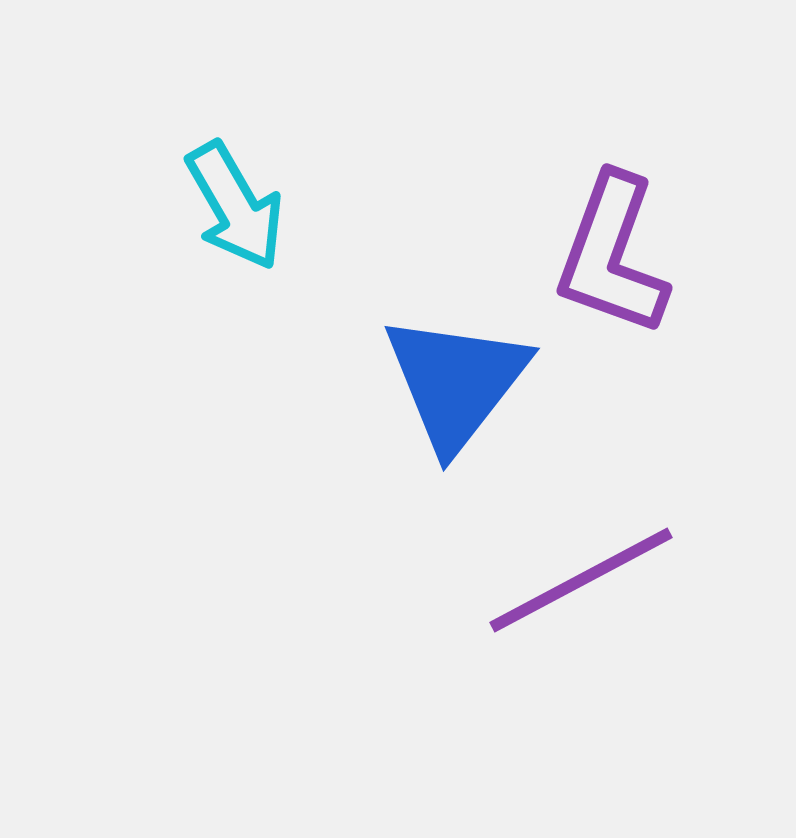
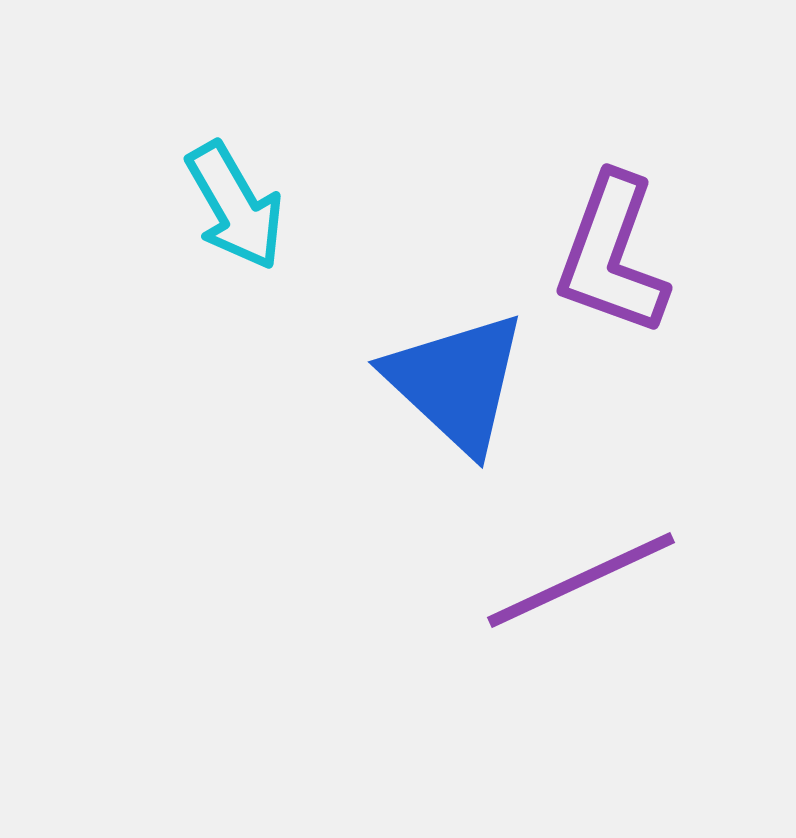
blue triangle: rotated 25 degrees counterclockwise
purple line: rotated 3 degrees clockwise
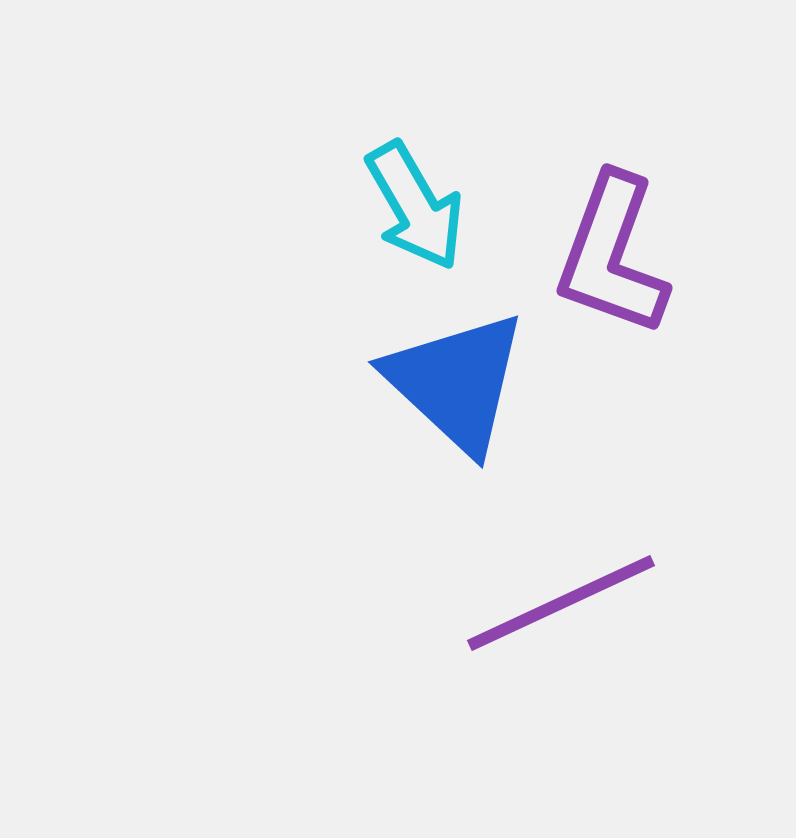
cyan arrow: moved 180 px right
purple line: moved 20 px left, 23 px down
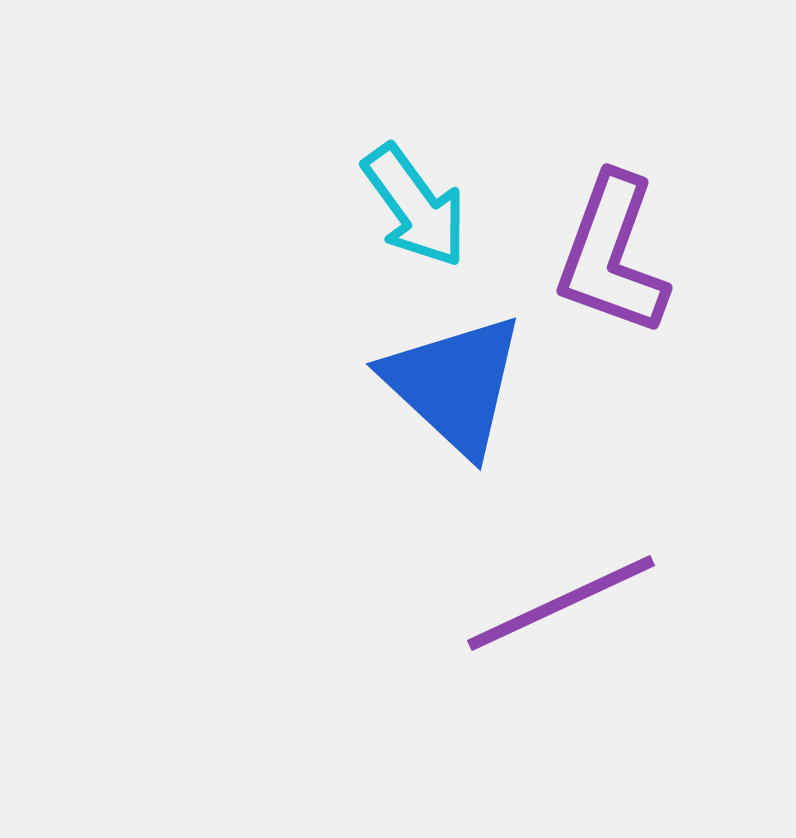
cyan arrow: rotated 6 degrees counterclockwise
blue triangle: moved 2 px left, 2 px down
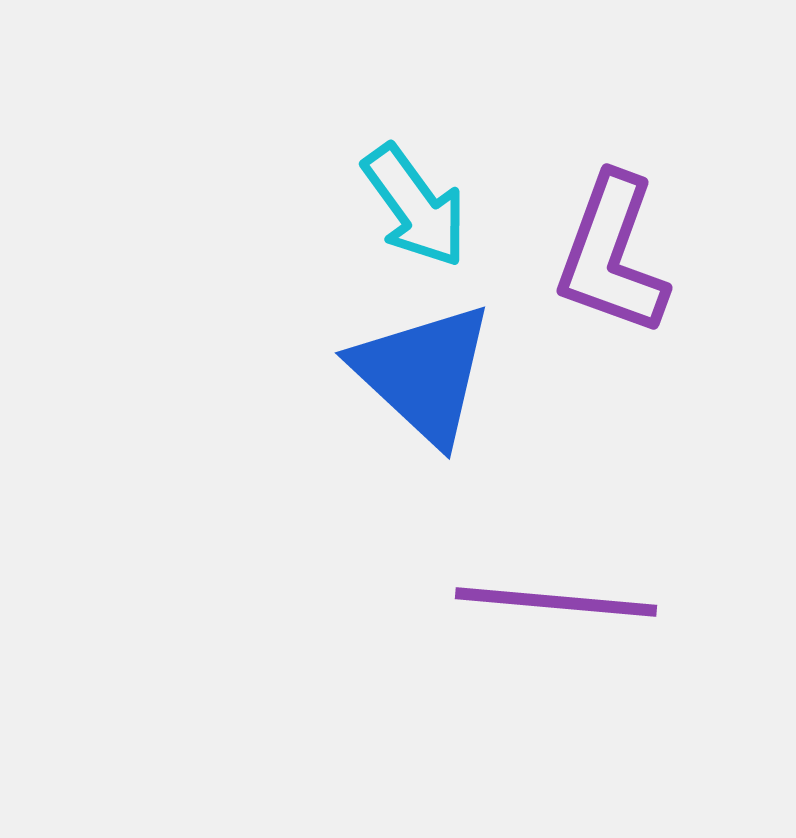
blue triangle: moved 31 px left, 11 px up
purple line: moved 5 px left, 1 px up; rotated 30 degrees clockwise
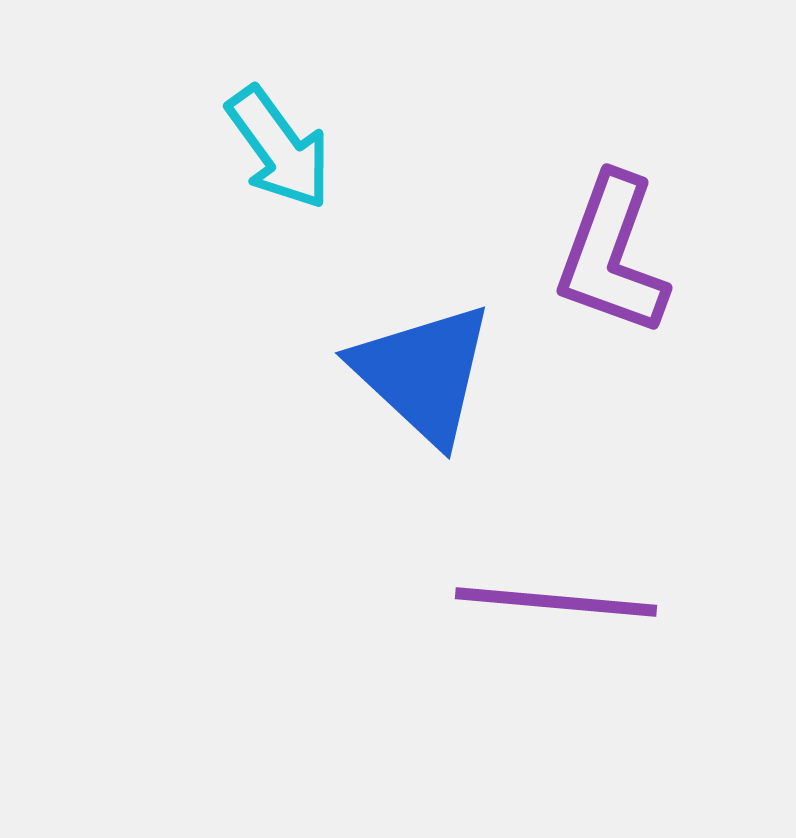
cyan arrow: moved 136 px left, 58 px up
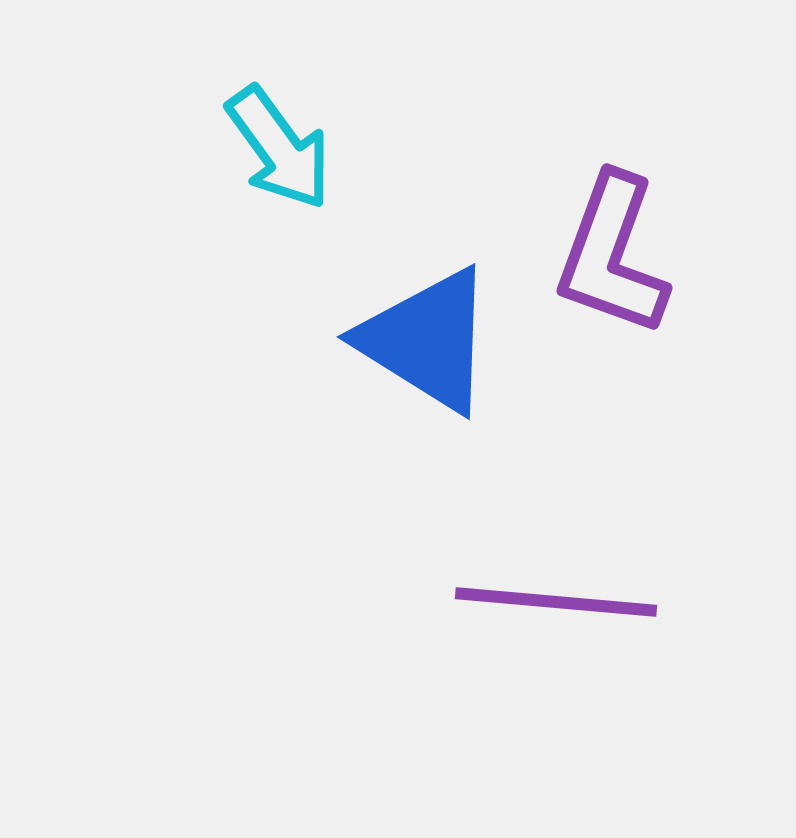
blue triangle: moved 4 px right, 33 px up; rotated 11 degrees counterclockwise
